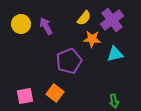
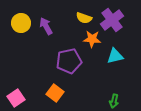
yellow semicircle: rotated 70 degrees clockwise
yellow circle: moved 1 px up
cyan triangle: moved 2 px down
purple pentagon: rotated 10 degrees clockwise
pink square: moved 9 px left, 2 px down; rotated 24 degrees counterclockwise
green arrow: rotated 24 degrees clockwise
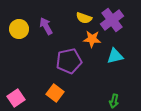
yellow circle: moved 2 px left, 6 px down
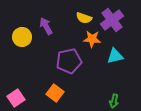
yellow circle: moved 3 px right, 8 px down
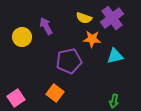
purple cross: moved 2 px up
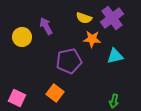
pink square: moved 1 px right; rotated 30 degrees counterclockwise
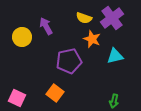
orange star: rotated 18 degrees clockwise
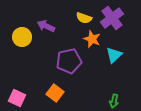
purple arrow: rotated 36 degrees counterclockwise
cyan triangle: moved 1 px left, 1 px up; rotated 30 degrees counterclockwise
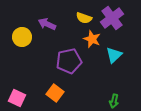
purple arrow: moved 1 px right, 2 px up
